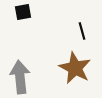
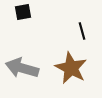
brown star: moved 4 px left
gray arrow: moved 2 px right, 9 px up; rotated 68 degrees counterclockwise
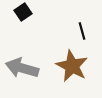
black square: rotated 24 degrees counterclockwise
brown star: moved 1 px right, 2 px up
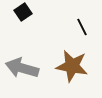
black line: moved 4 px up; rotated 12 degrees counterclockwise
brown star: rotated 16 degrees counterclockwise
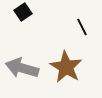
brown star: moved 6 px left, 1 px down; rotated 20 degrees clockwise
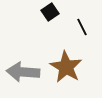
black square: moved 27 px right
gray arrow: moved 1 px right, 4 px down; rotated 12 degrees counterclockwise
